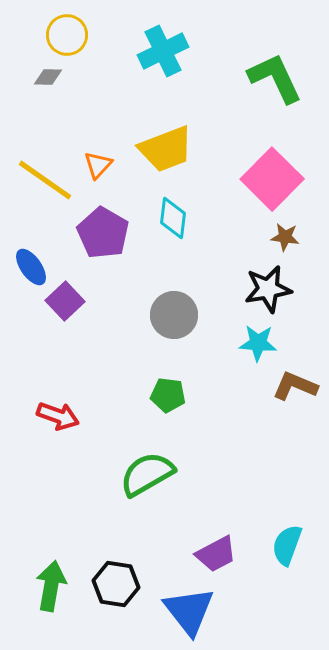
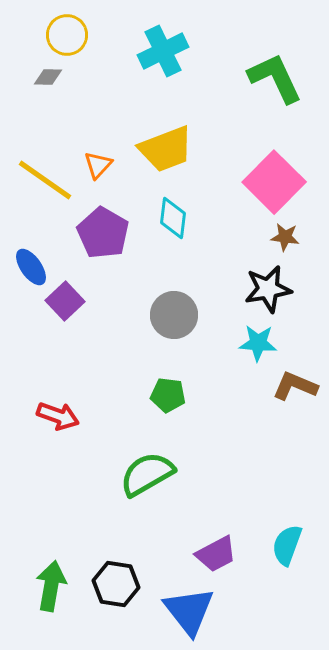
pink square: moved 2 px right, 3 px down
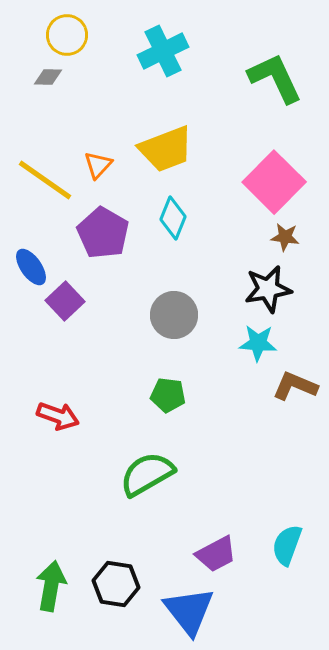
cyan diamond: rotated 15 degrees clockwise
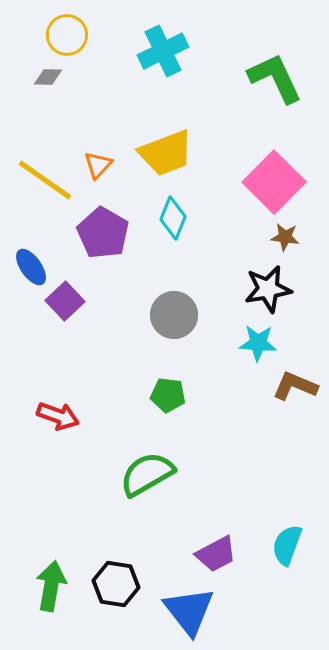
yellow trapezoid: moved 4 px down
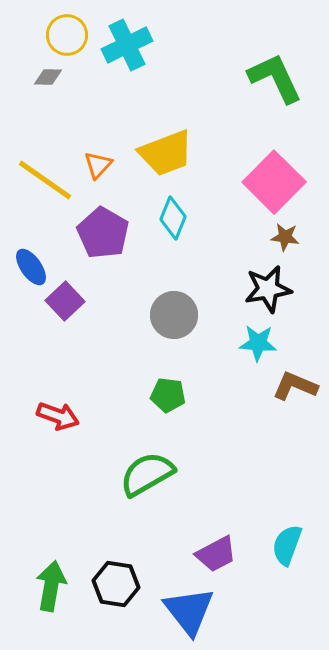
cyan cross: moved 36 px left, 6 px up
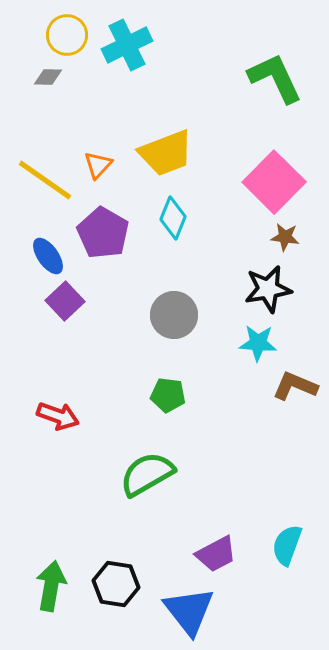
blue ellipse: moved 17 px right, 11 px up
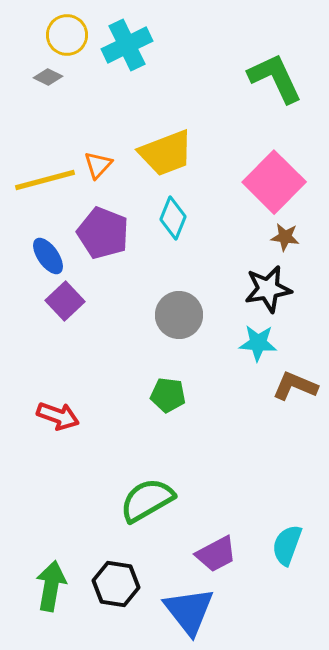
gray diamond: rotated 24 degrees clockwise
yellow line: rotated 50 degrees counterclockwise
purple pentagon: rotated 9 degrees counterclockwise
gray circle: moved 5 px right
green semicircle: moved 26 px down
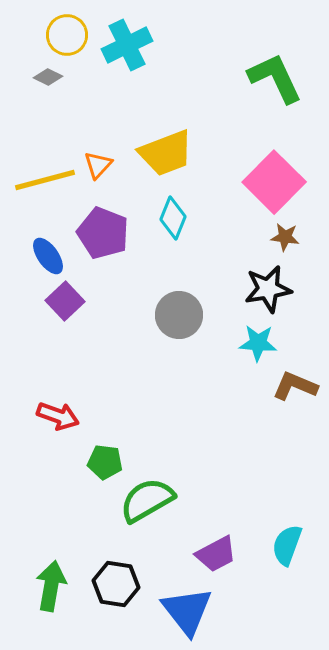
green pentagon: moved 63 px left, 67 px down
blue triangle: moved 2 px left
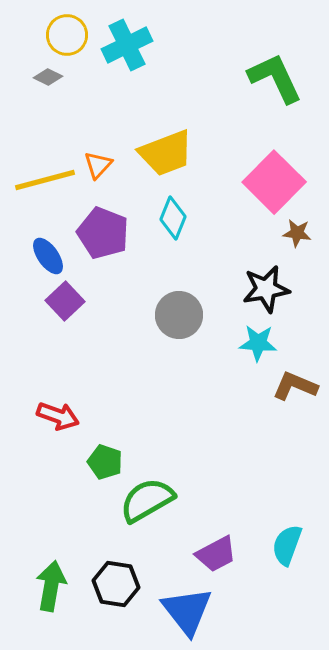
brown star: moved 12 px right, 4 px up
black star: moved 2 px left
green pentagon: rotated 12 degrees clockwise
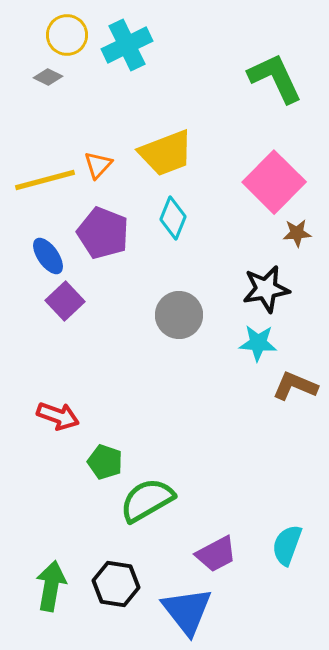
brown star: rotated 12 degrees counterclockwise
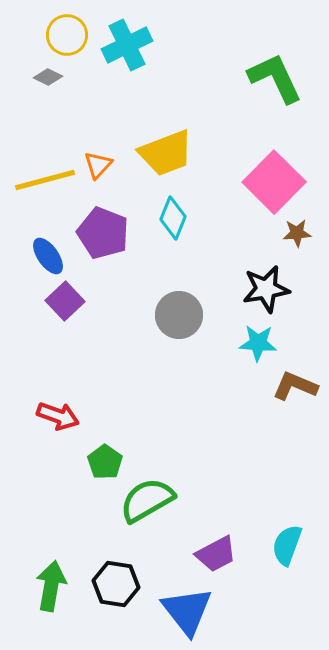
green pentagon: rotated 16 degrees clockwise
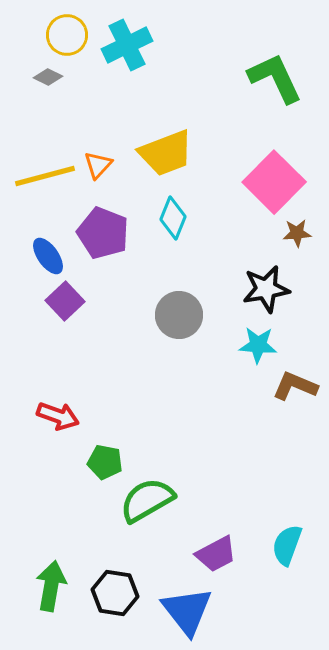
yellow line: moved 4 px up
cyan star: moved 2 px down
green pentagon: rotated 24 degrees counterclockwise
black hexagon: moved 1 px left, 9 px down
